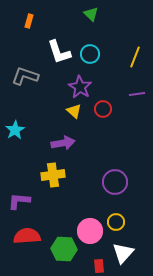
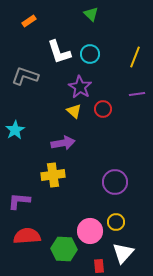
orange rectangle: rotated 40 degrees clockwise
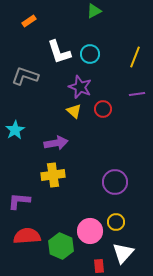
green triangle: moved 3 px right, 3 px up; rotated 49 degrees clockwise
purple star: rotated 10 degrees counterclockwise
purple arrow: moved 7 px left
green hexagon: moved 3 px left, 3 px up; rotated 20 degrees clockwise
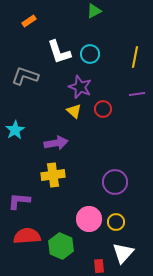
yellow line: rotated 10 degrees counterclockwise
pink circle: moved 1 px left, 12 px up
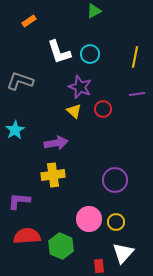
gray L-shape: moved 5 px left, 5 px down
purple circle: moved 2 px up
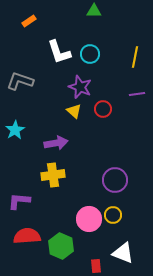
green triangle: rotated 28 degrees clockwise
yellow circle: moved 3 px left, 7 px up
white triangle: rotated 50 degrees counterclockwise
red rectangle: moved 3 px left
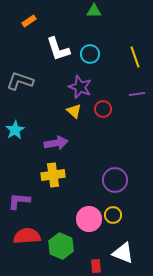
white L-shape: moved 1 px left, 3 px up
yellow line: rotated 30 degrees counterclockwise
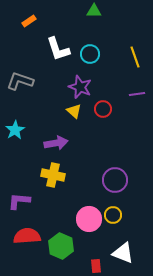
yellow cross: rotated 20 degrees clockwise
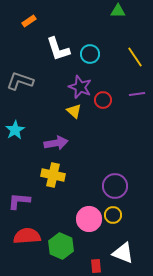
green triangle: moved 24 px right
yellow line: rotated 15 degrees counterclockwise
red circle: moved 9 px up
purple circle: moved 6 px down
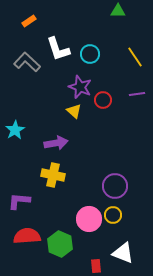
gray L-shape: moved 7 px right, 19 px up; rotated 24 degrees clockwise
green hexagon: moved 1 px left, 2 px up
